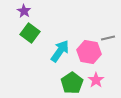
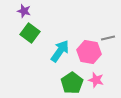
purple star: rotated 16 degrees counterclockwise
pink star: rotated 21 degrees counterclockwise
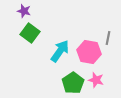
gray line: rotated 64 degrees counterclockwise
green pentagon: moved 1 px right
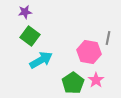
purple star: moved 1 px right, 1 px down; rotated 24 degrees counterclockwise
green square: moved 3 px down
cyan arrow: moved 19 px left, 9 px down; rotated 25 degrees clockwise
pink star: rotated 21 degrees clockwise
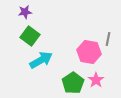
gray line: moved 1 px down
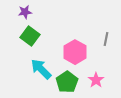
gray line: moved 2 px left
pink hexagon: moved 14 px left; rotated 20 degrees clockwise
cyan arrow: moved 9 px down; rotated 105 degrees counterclockwise
green pentagon: moved 6 px left, 1 px up
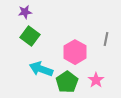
cyan arrow: rotated 25 degrees counterclockwise
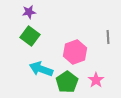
purple star: moved 4 px right
gray line: moved 2 px right, 2 px up; rotated 16 degrees counterclockwise
pink hexagon: rotated 10 degrees clockwise
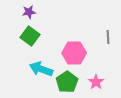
pink hexagon: moved 1 px left, 1 px down; rotated 20 degrees clockwise
pink star: moved 2 px down
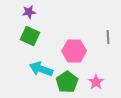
green square: rotated 12 degrees counterclockwise
pink hexagon: moved 2 px up
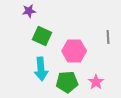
purple star: moved 1 px up
green square: moved 12 px right
cyan arrow: rotated 115 degrees counterclockwise
green pentagon: rotated 30 degrees clockwise
